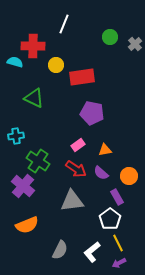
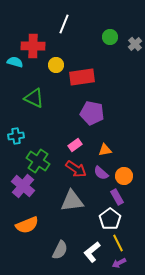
pink rectangle: moved 3 px left
orange circle: moved 5 px left
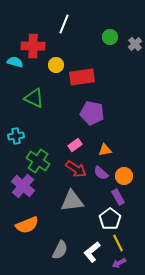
purple rectangle: moved 1 px right
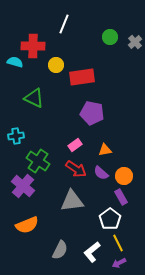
gray cross: moved 2 px up
purple rectangle: moved 3 px right
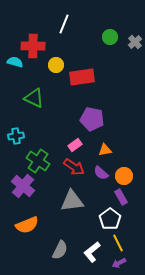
purple pentagon: moved 6 px down
red arrow: moved 2 px left, 2 px up
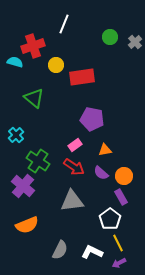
red cross: rotated 20 degrees counterclockwise
green triangle: rotated 15 degrees clockwise
cyan cross: moved 1 px up; rotated 35 degrees counterclockwise
white L-shape: rotated 65 degrees clockwise
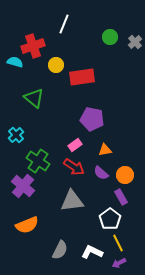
orange circle: moved 1 px right, 1 px up
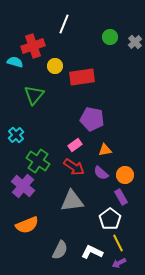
yellow circle: moved 1 px left, 1 px down
green triangle: moved 3 px up; rotated 30 degrees clockwise
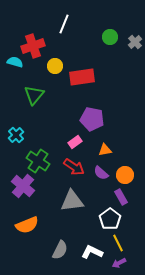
pink rectangle: moved 3 px up
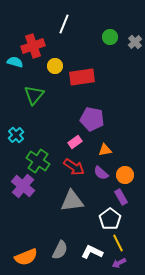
orange semicircle: moved 1 px left, 32 px down
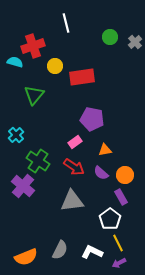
white line: moved 2 px right, 1 px up; rotated 36 degrees counterclockwise
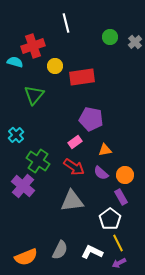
purple pentagon: moved 1 px left
